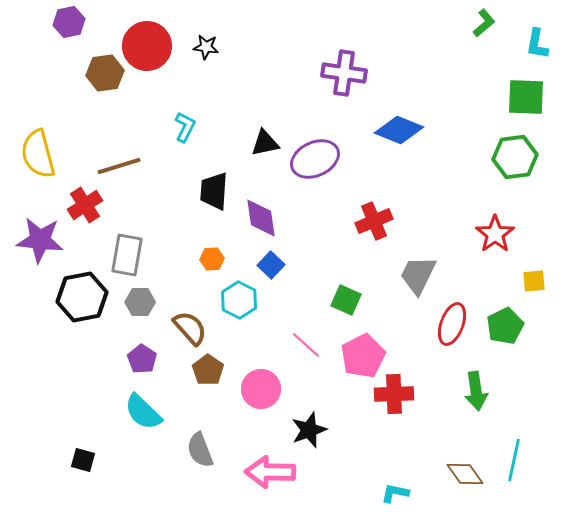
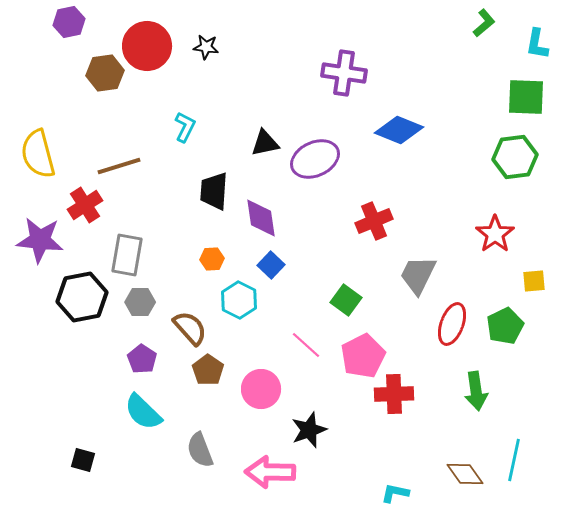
green square at (346, 300): rotated 12 degrees clockwise
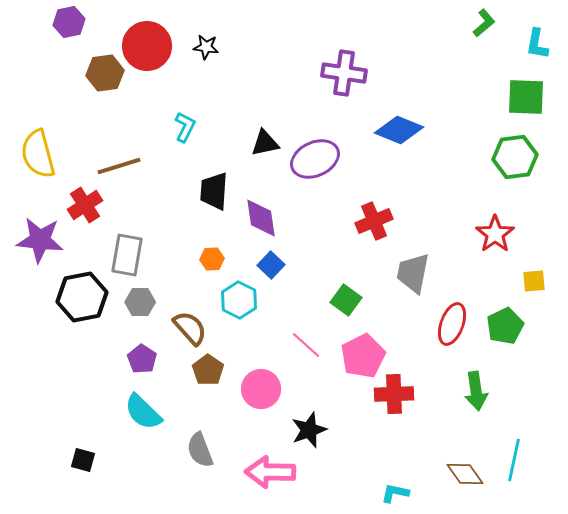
gray trapezoid at (418, 275): moved 5 px left, 2 px up; rotated 15 degrees counterclockwise
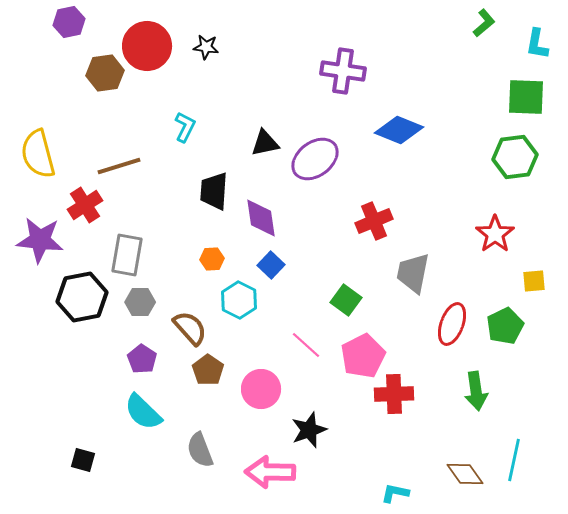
purple cross at (344, 73): moved 1 px left, 2 px up
purple ellipse at (315, 159): rotated 12 degrees counterclockwise
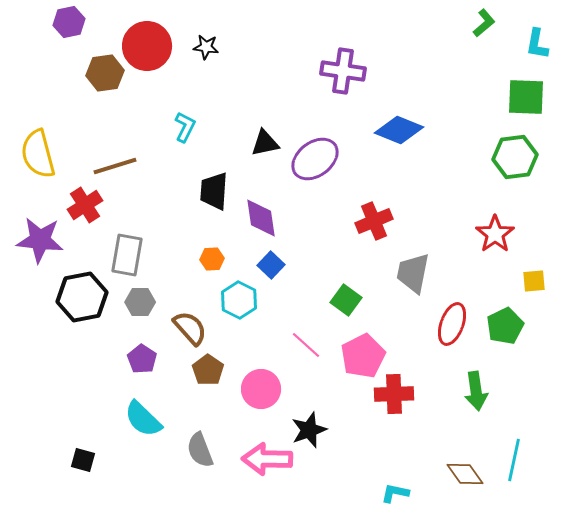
brown line at (119, 166): moved 4 px left
cyan semicircle at (143, 412): moved 7 px down
pink arrow at (270, 472): moved 3 px left, 13 px up
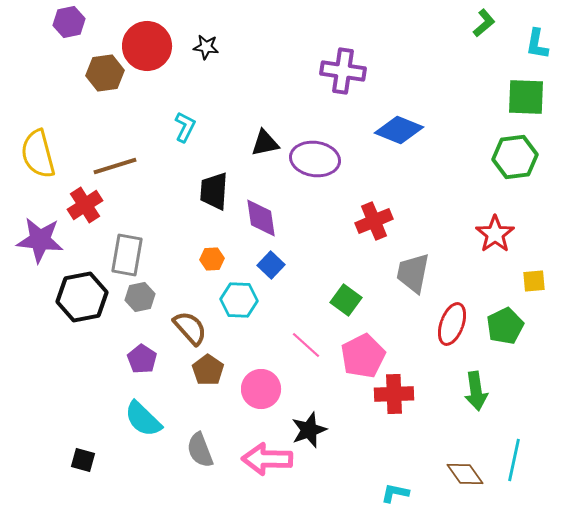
purple ellipse at (315, 159): rotated 45 degrees clockwise
cyan hexagon at (239, 300): rotated 24 degrees counterclockwise
gray hexagon at (140, 302): moved 5 px up; rotated 12 degrees counterclockwise
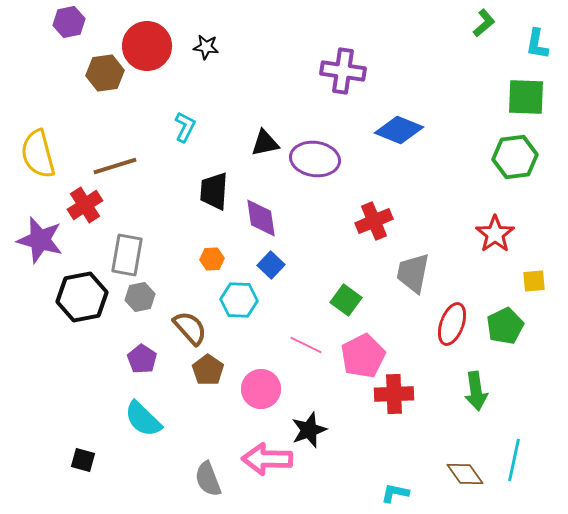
purple star at (40, 240): rotated 9 degrees clockwise
pink line at (306, 345): rotated 16 degrees counterclockwise
gray semicircle at (200, 450): moved 8 px right, 29 px down
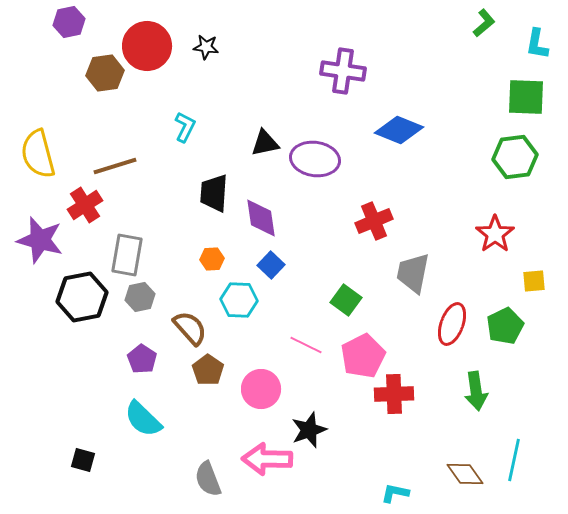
black trapezoid at (214, 191): moved 2 px down
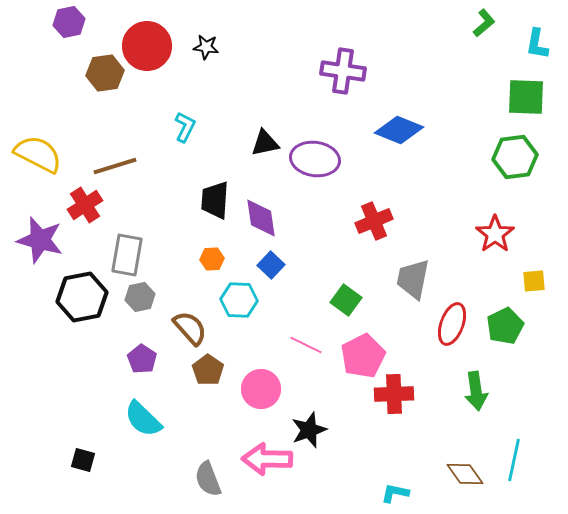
yellow semicircle at (38, 154): rotated 132 degrees clockwise
black trapezoid at (214, 193): moved 1 px right, 7 px down
gray trapezoid at (413, 273): moved 6 px down
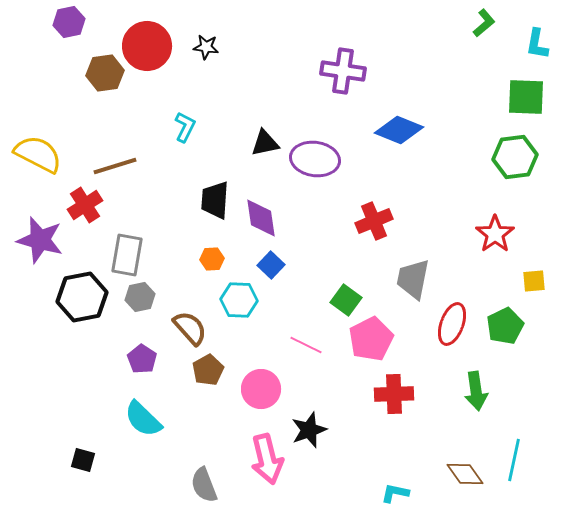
pink pentagon at (363, 356): moved 8 px right, 17 px up
brown pentagon at (208, 370): rotated 8 degrees clockwise
pink arrow at (267, 459): rotated 105 degrees counterclockwise
gray semicircle at (208, 479): moved 4 px left, 6 px down
